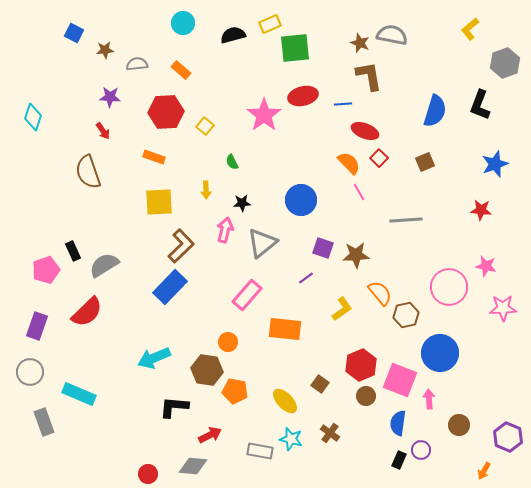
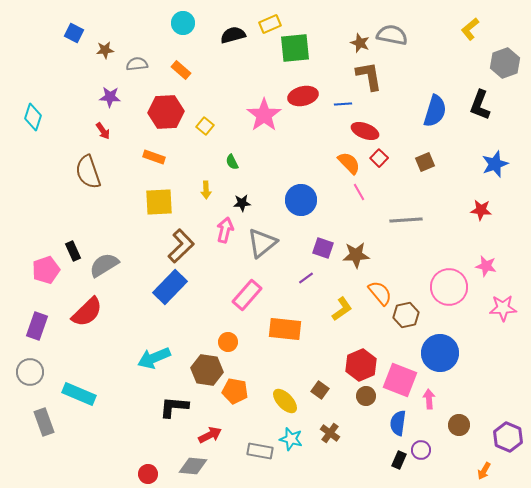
brown square at (320, 384): moved 6 px down
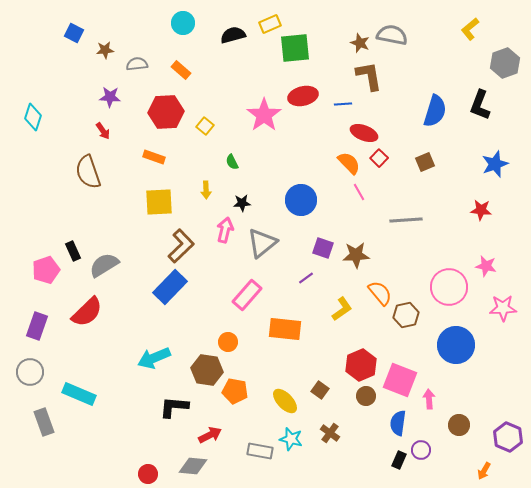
red ellipse at (365, 131): moved 1 px left, 2 px down
blue circle at (440, 353): moved 16 px right, 8 px up
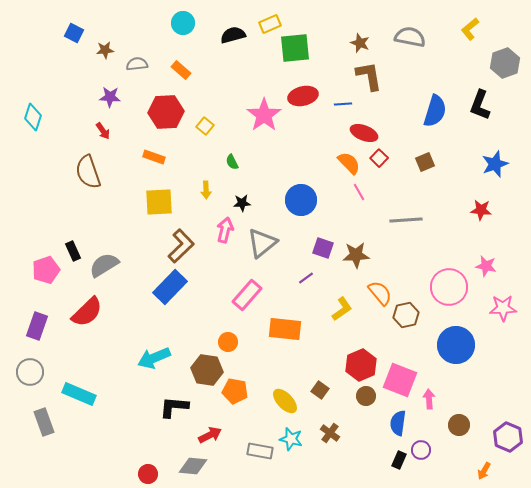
gray semicircle at (392, 35): moved 18 px right, 2 px down
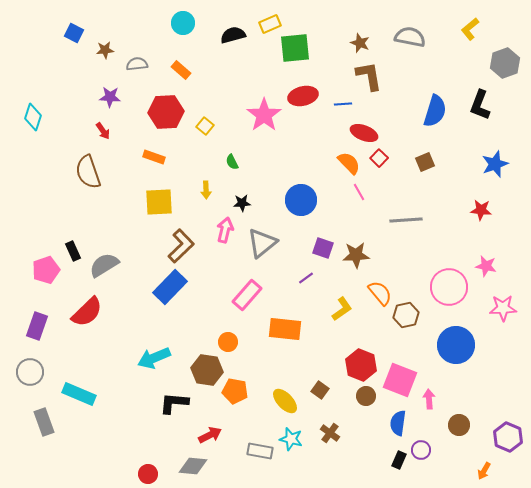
red hexagon at (361, 365): rotated 16 degrees counterclockwise
black L-shape at (174, 407): moved 4 px up
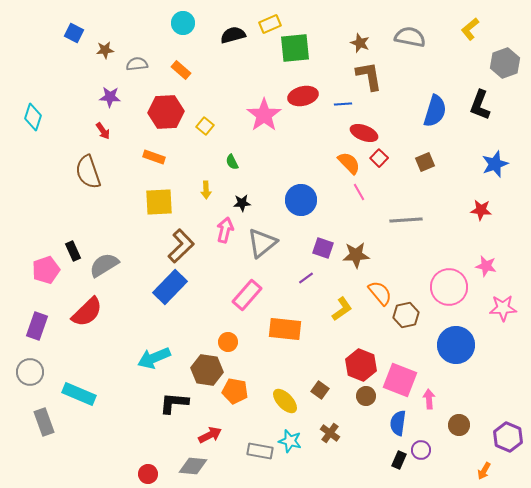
cyan star at (291, 439): moved 1 px left, 2 px down
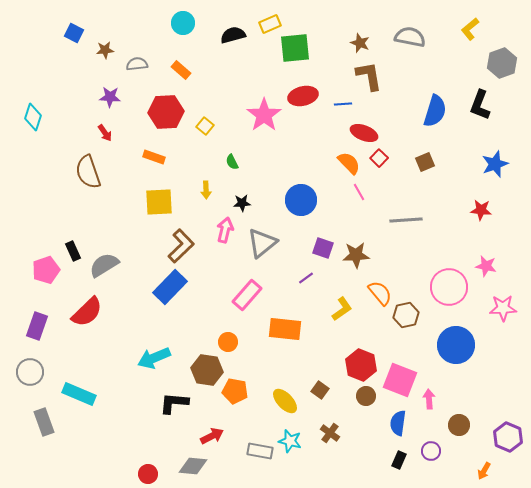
gray hexagon at (505, 63): moved 3 px left
red arrow at (103, 131): moved 2 px right, 2 px down
red arrow at (210, 435): moved 2 px right, 1 px down
purple circle at (421, 450): moved 10 px right, 1 px down
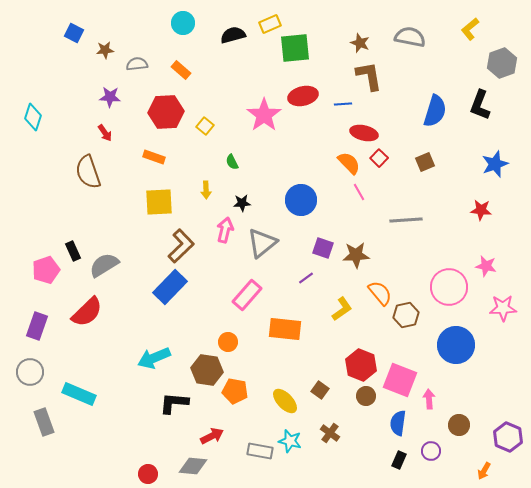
red ellipse at (364, 133): rotated 8 degrees counterclockwise
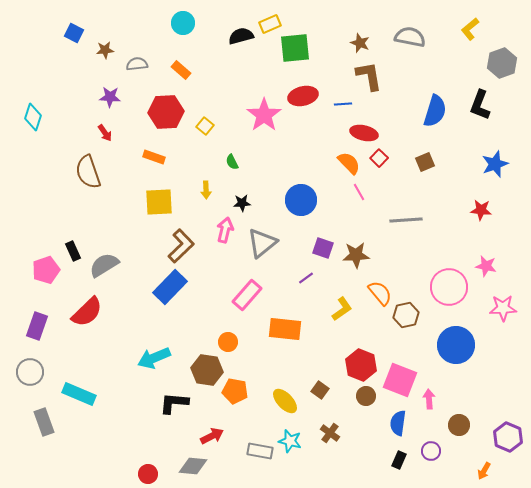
black semicircle at (233, 35): moved 8 px right, 1 px down
